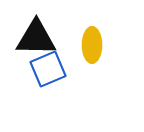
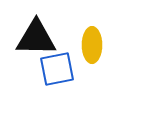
blue square: moved 9 px right; rotated 12 degrees clockwise
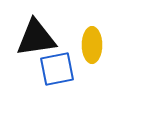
black triangle: rotated 9 degrees counterclockwise
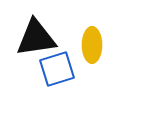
blue square: rotated 6 degrees counterclockwise
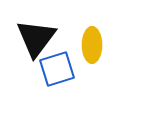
black triangle: rotated 45 degrees counterclockwise
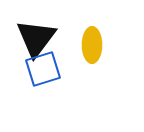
blue square: moved 14 px left
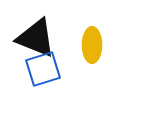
black triangle: rotated 45 degrees counterclockwise
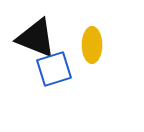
blue square: moved 11 px right
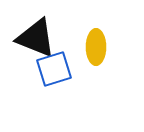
yellow ellipse: moved 4 px right, 2 px down
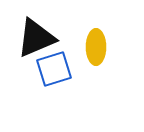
black triangle: rotated 45 degrees counterclockwise
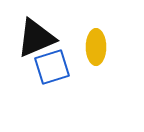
blue square: moved 2 px left, 2 px up
